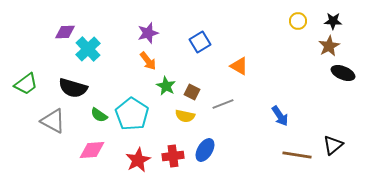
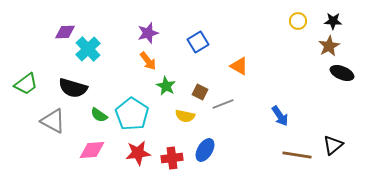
blue square: moved 2 px left
black ellipse: moved 1 px left
brown square: moved 8 px right
red cross: moved 1 px left, 2 px down
red star: moved 7 px up; rotated 20 degrees clockwise
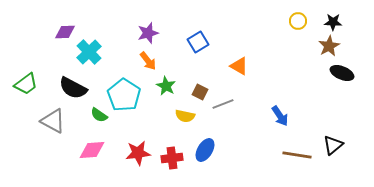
black star: moved 1 px down
cyan cross: moved 1 px right, 3 px down
black semicircle: rotated 12 degrees clockwise
cyan pentagon: moved 8 px left, 19 px up
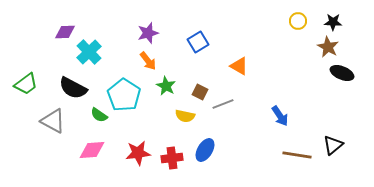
brown star: moved 1 px left, 1 px down; rotated 15 degrees counterclockwise
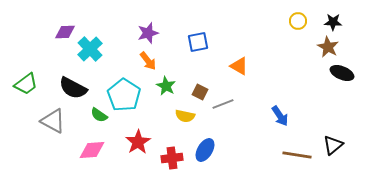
blue square: rotated 20 degrees clockwise
cyan cross: moved 1 px right, 3 px up
red star: moved 11 px up; rotated 25 degrees counterclockwise
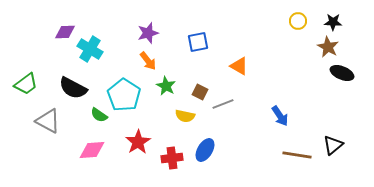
cyan cross: rotated 15 degrees counterclockwise
gray triangle: moved 5 px left
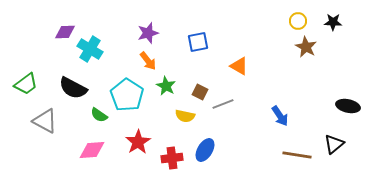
brown star: moved 22 px left
black ellipse: moved 6 px right, 33 px down; rotated 10 degrees counterclockwise
cyan pentagon: moved 3 px right
gray triangle: moved 3 px left
black triangle: moved 1 px right, 1 px up
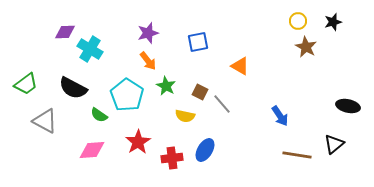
black star: rotated 18 degrees counterclockwise
orange triangle: moved 1 px right
gray line: moved 1 px left; rotated 70 degrees clockwise
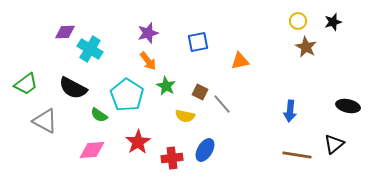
orange triangle: moved 5 px up; rotated 42 degrees counterclockwise
blue arrow: moved 10 px right, 5 px up; rotated 40 degrees clockwise
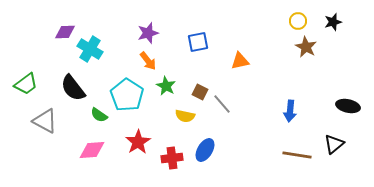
black semicircle: rotated 24 degrees clockwise
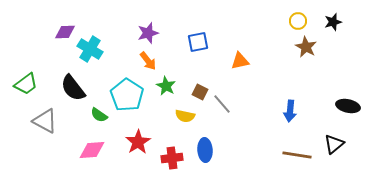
blue ellipse: rotated 35 degrees counterclockwise
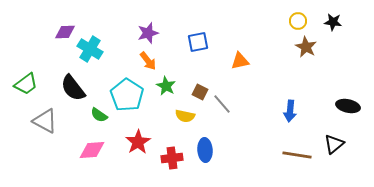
black star: rotated 24 degrees clockwise
